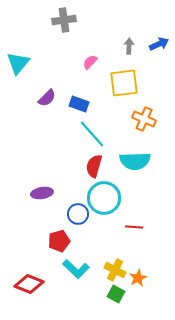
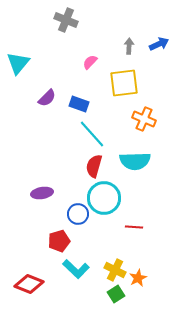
gray cross: moved 2 px right; rotated 30 degrees clockwise
green square: rotated 30 degrees clockwise
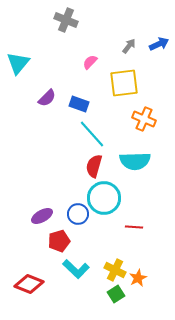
gray arrow: rotated 35 degrees clockwise
purple ellipse: moved 23 px down; rotated 20 degrees counterclockwise
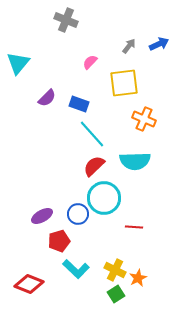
red semicircle: rotated 30 degrees clockwise
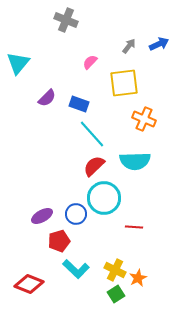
blue circle: moved 2 px left
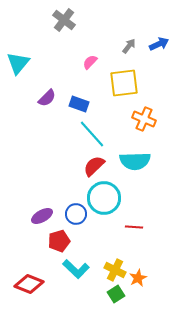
gray cross: moved 2 px left; rotated 15 degrees clockwise
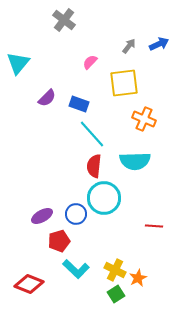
red semicircle: rotated 40 degrees counterclockwise
red line: moved 20 px right, 1 px up
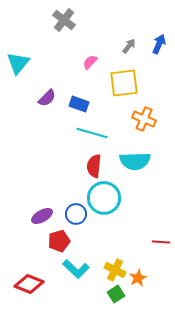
blue arrow: rotated 42 degrees counterclockwise
cyan line: moved 1 px up; rotated 32 degrees counterclockwise
red line: moved 7 px right, 16 px down
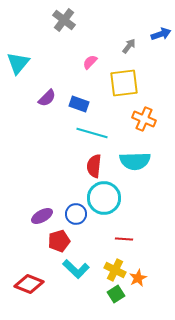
blue arrow: moved 2 px right, 10 px up; rotated 48 degrees clockwise
red line: moved 37 px left, 3 px up
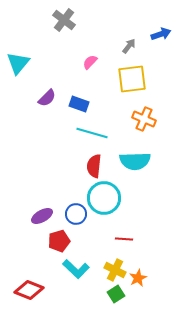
yellow square: moved 8 px right, 4 px up
red diamond: moved 6 px down
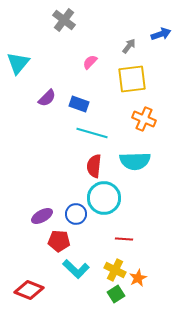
red pentagon: rotated 20 degrees clockwise
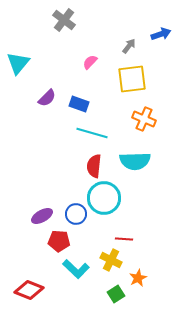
yellow cross: moved 4 px left, 10 px up
